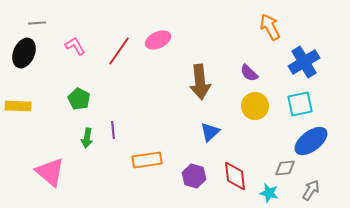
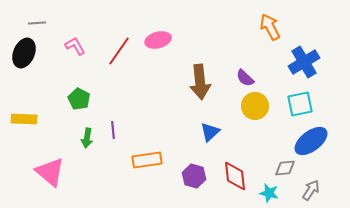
pink ellipse: rotated 10 degrees clockwise
purple semicircle: moved 4 px left, 5 px down
yellow rectangle: moved 6 px right, 13 px down
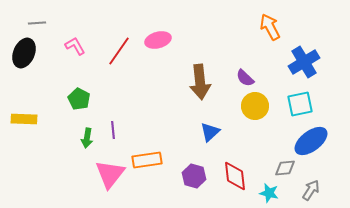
pink triangle: moved 60 px right, 2 px down; rotated 28 degrees clockwise
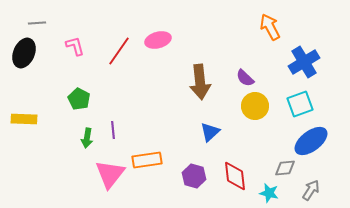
pink L-shape: rotated 15 degrees clockwise
cyan square: rotated 8 degrees counterclockwise
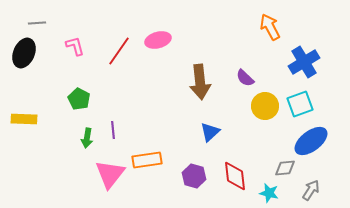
yellow circle: moved 10 px right
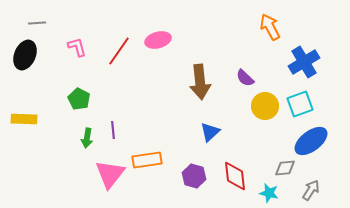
pink L-shape: moved 2 px right, 1 px down
black ellipse: moved 1 px right, 2 px down
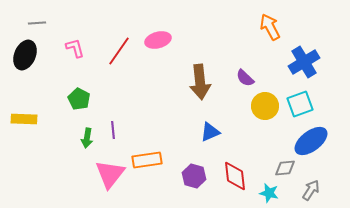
pink L-shape: moved 2 px left, 1 px down
blue triangle: rotated 20 degrees clockwise
